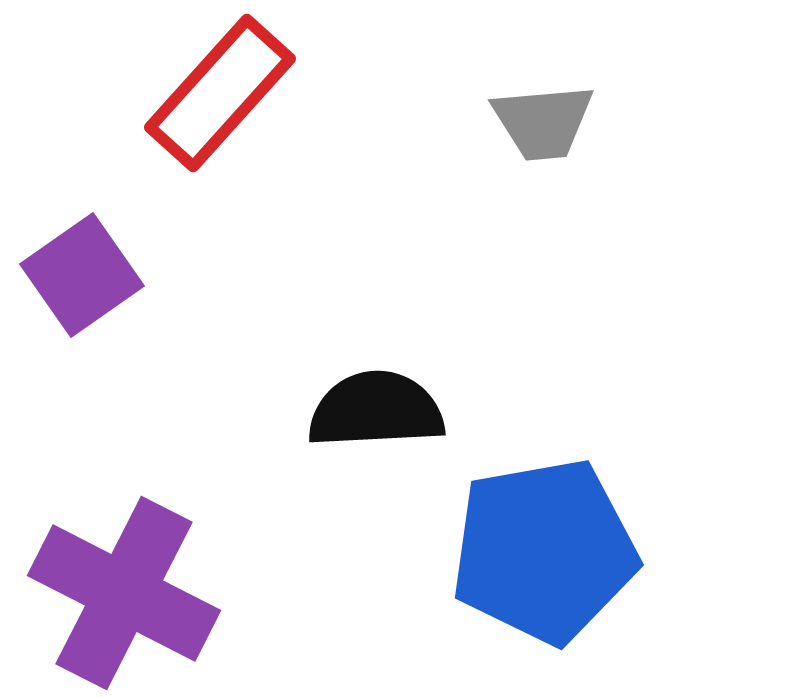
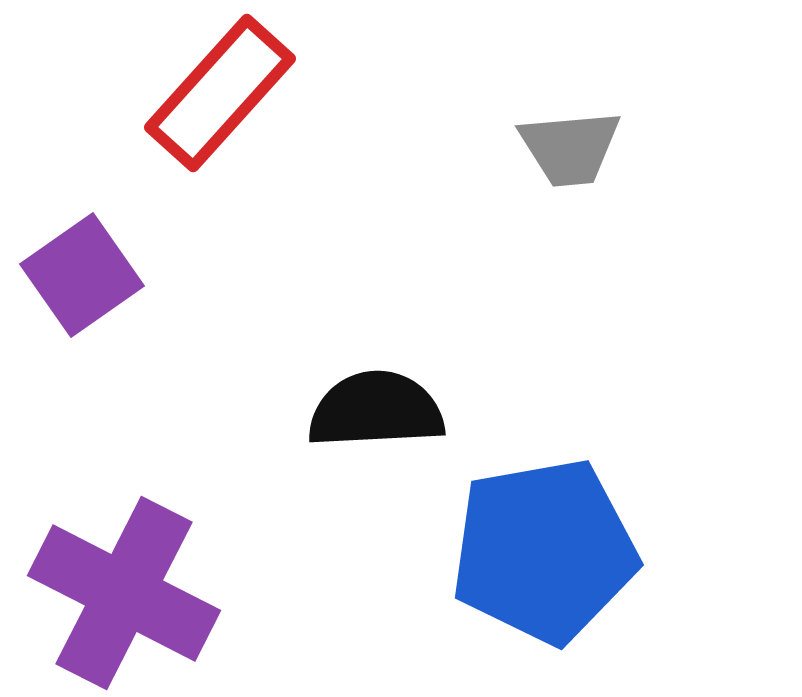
gray trapezoid: moved 27 px right, 26 px down
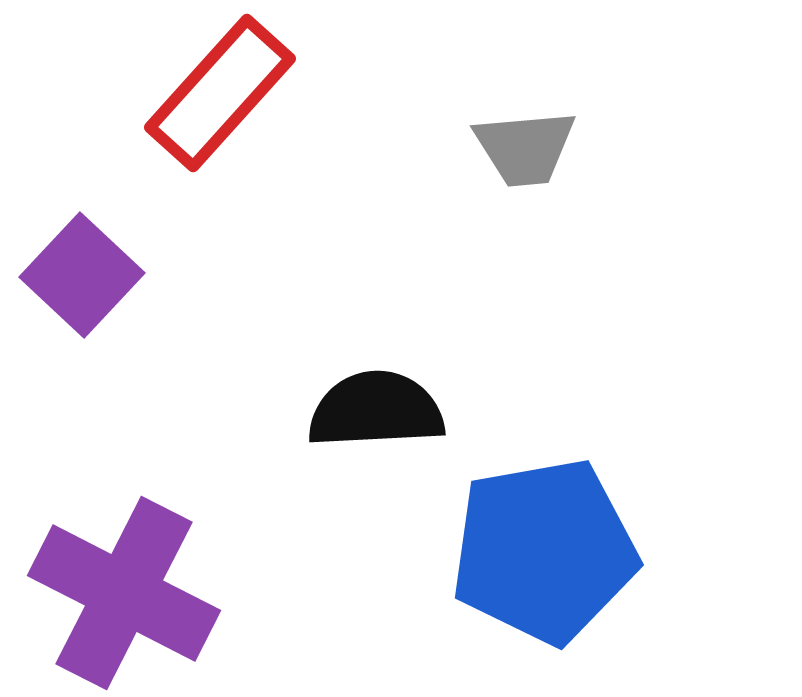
gray trapezoid: moved 45 px left
purple square: rotated 12 degrees counterclockwise
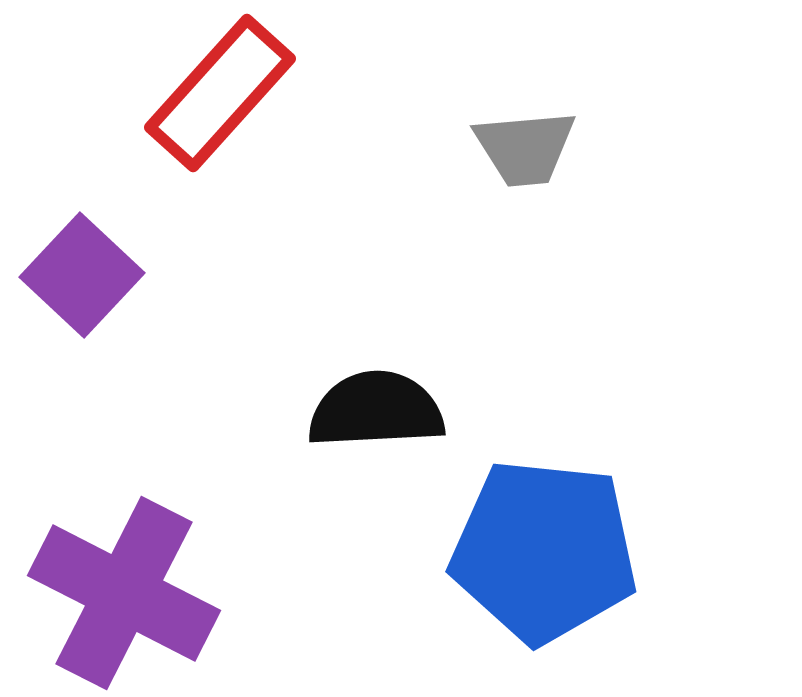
blue pentagon: rotated 16 degrees clockwise
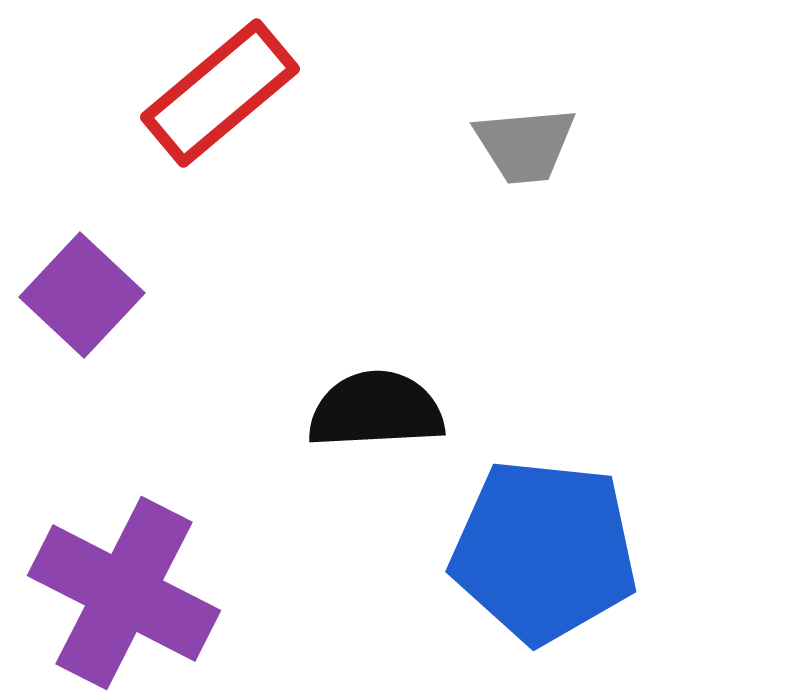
red rectangle: rotated 8 degrees clockwise
gray trapezoid: moved 3 px up
purple square: moved 20 px down
